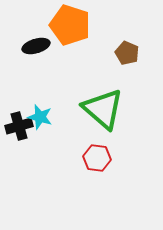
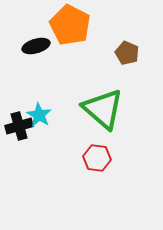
orange pentagon: rotated 9 degrees clockwise
cyan star: moved 1 px left, 2 px up; rotated 15 degrees clockwise
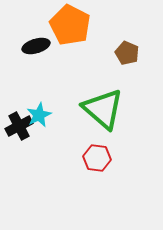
cyan star: rotated 15 degrees clockwise
black cross: rotated 12 degrees counterclockwise
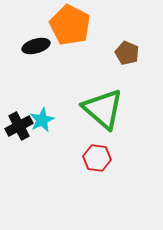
cyan star: moved 3 px right, 5 px down
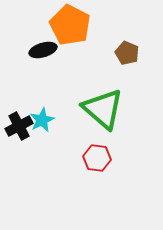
black ellipse: moved 7 px right, 4 px down
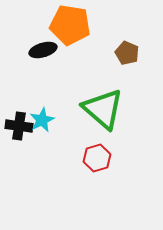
orange pentagon: rotated 18 degrees counterclockwise
black cross: rotated 36 degrees clockwise
red hexagon: rotated 24 degrees counterclockwise
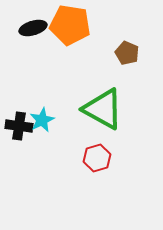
black ellipse: moved 10 px left, 22 px up
green triangle: rotated 12 degrees counterclockwise
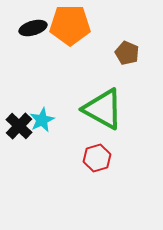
orange pentagon: rotated 9 degrees counterclockwise
black cross: rotated 36 degrees clockwise
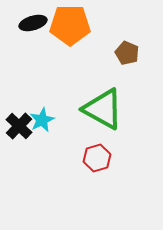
black ellipse: moved 5 px up
